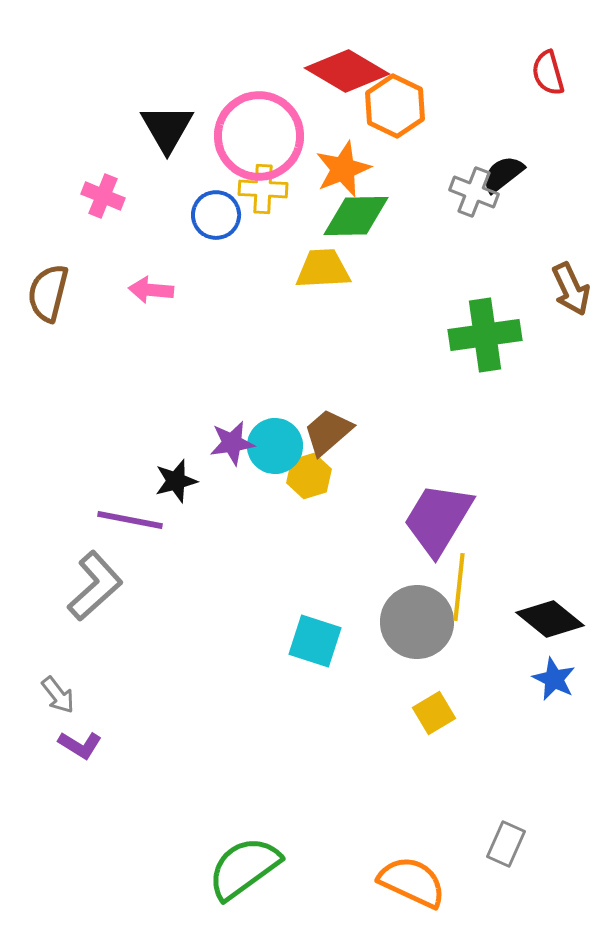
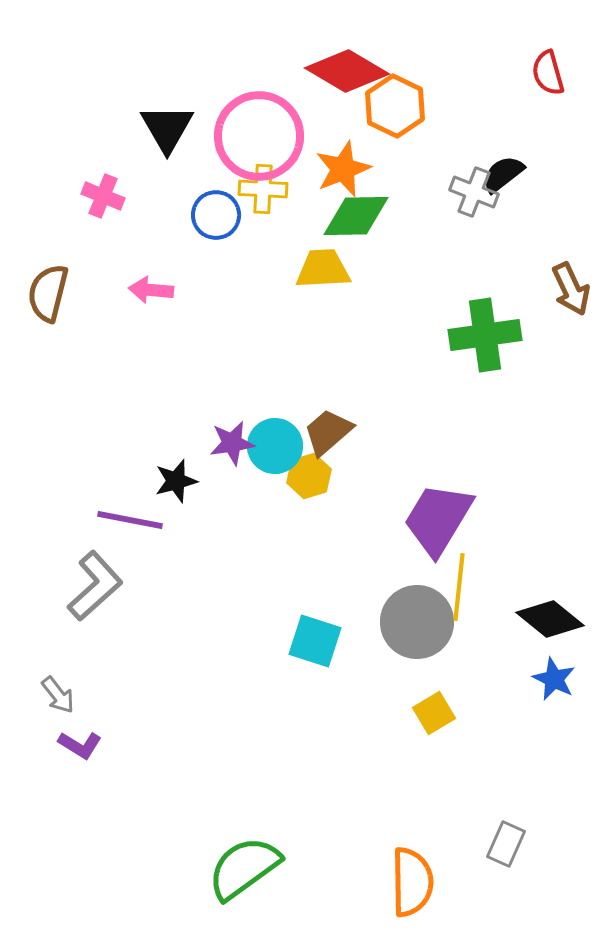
orange semicircle: rotated 64 degrees clockwise
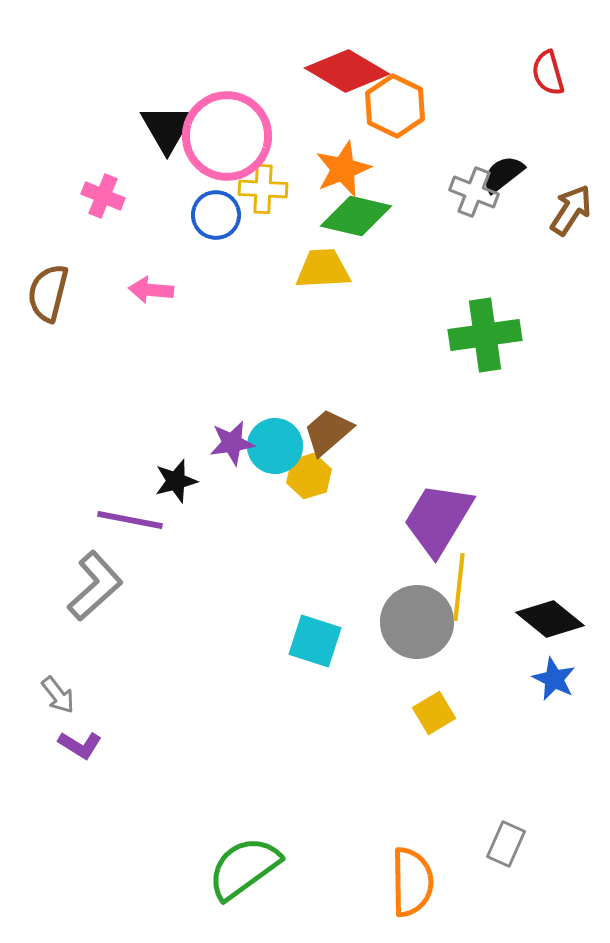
pink circle: moved 32 px left
green diamond: rotated 14 degrees clockwise
brown arrow: moved 79 px up; rotated 122 degrees counterclockwise
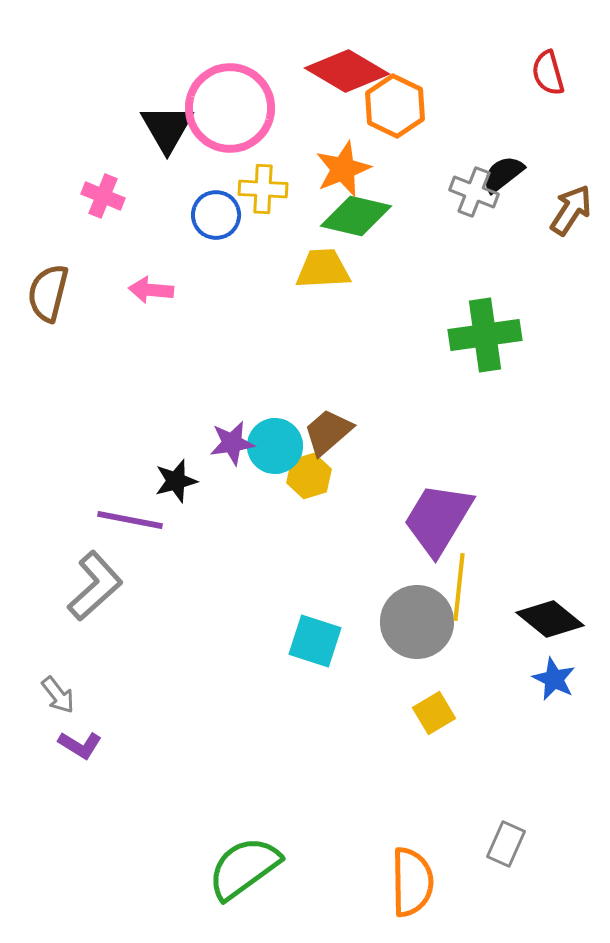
pink circle: moved 3 px right, 28 px up
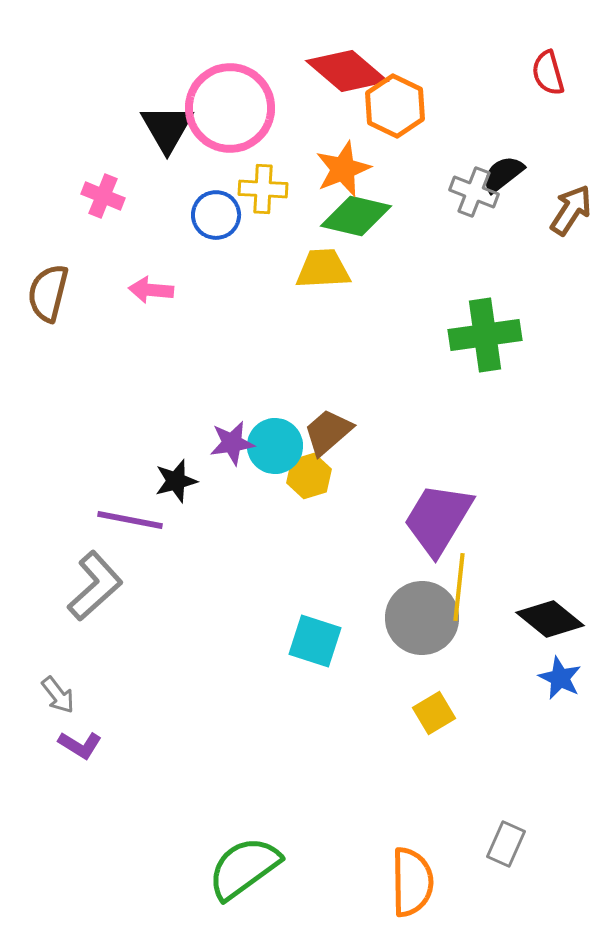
red diamond: rotated 10 degrees clockwise
gray circle: moved 5 px right, 4 px up
blue star: moved 6 px right, 1 px up
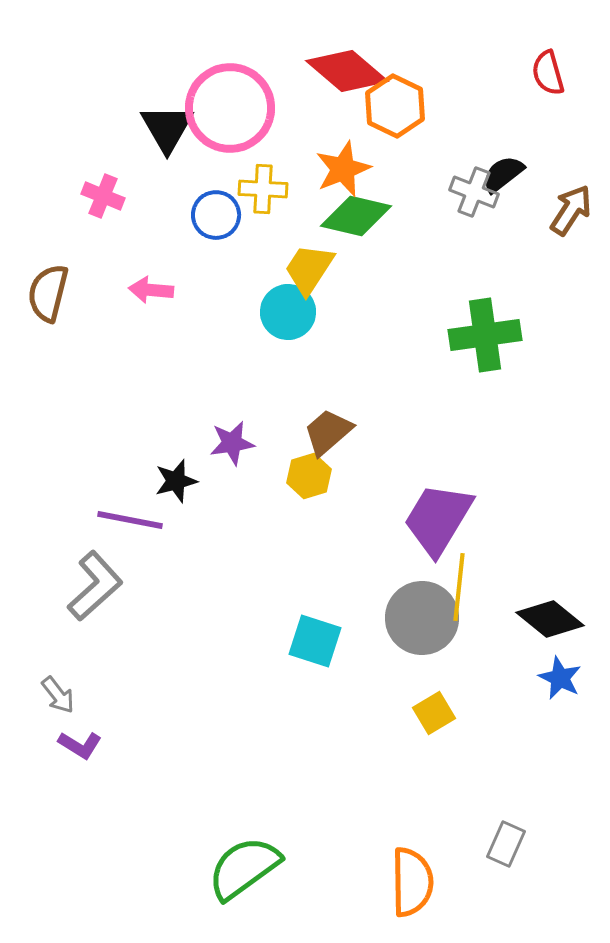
yellow trapezoid: moved 14 px left; rotated 54 degrees counterclockwise
cyan circle: moved 13 px right, 134 px up
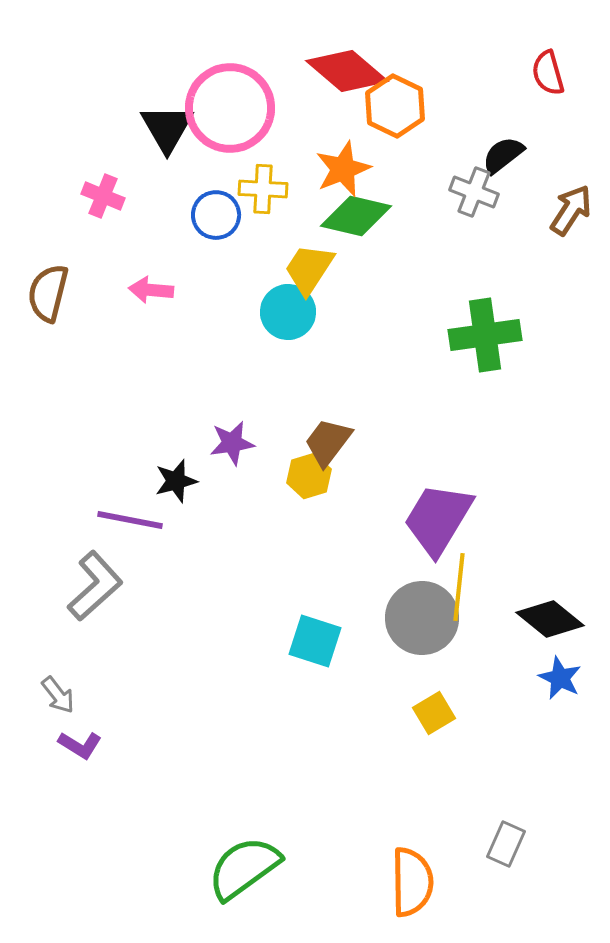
black semicircle: moved 19 px up
brown trapezoid: moved 10 px down; rotated 12 degrees counterclockwise
